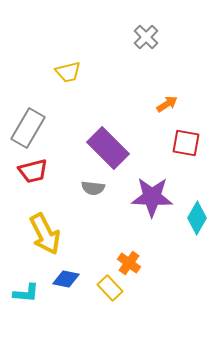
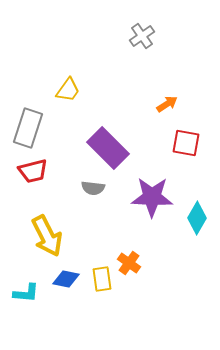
gray cross: moved 4 px left, 1 px up; rotated 10 degrees clockwise
yellow trapezoid: moved 18 px down; rotated 40 degrees counterclockwise
gray rectangle: rotated 12 degrees counterclockwise
yellow arrow: moved 2 px right, 2 px down
yellow rectangle: moved 8 px left, 9 px up; rotated 35 degrees clockwise
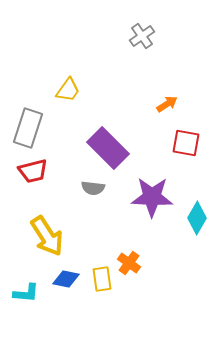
yellow arrow: rotated 6 degrees counterclockwise
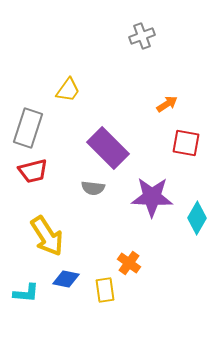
gray cross: rotated 15 degrees clockwise
yellow rectangle: moved 3 px right, 11 px down
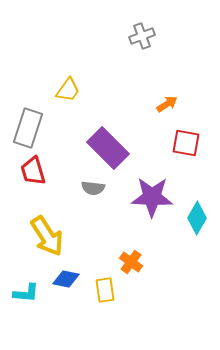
red trapezoid: rotated 88 degrees clockwise
orange cross: moved 2 px right, 1 px up
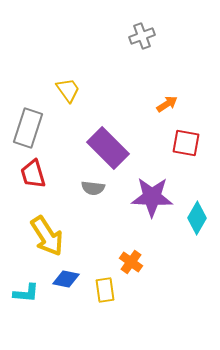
yellow trapezoid: rotated 72 degrees counterclockwise
red trapezoid: moved 3 px down
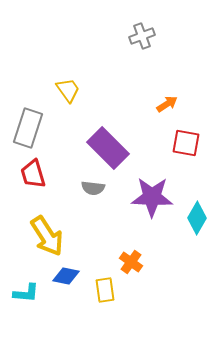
blue diamond: moved 3 px up
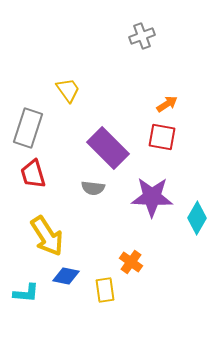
red square: moved 24 px left, 6 px up
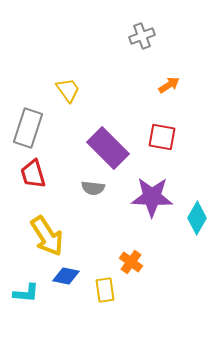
orange arrow: moved 2 px right, 19 px up
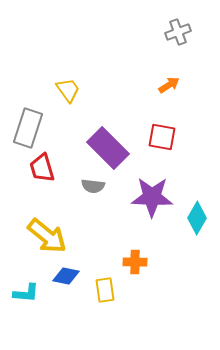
gray cross: moved 36 px right, 4 px up
red trapezoid: moved 9 px right, 6 px up
gray semicircle: moved 2 px up
yellow arrow: rotated 18 degrees counterclockwise
orange cross: moved 4 px right; rotated 35 degrees counterclockwise
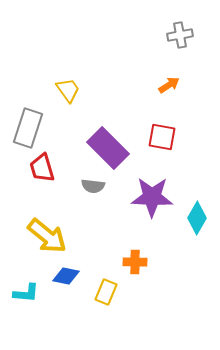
gray cross: moved 2 px right, 3 px down; rotated 10 degrees clockwise
yellow rectangle: moved 1 px right, 2 px down; rotated 30 degrees clockwise
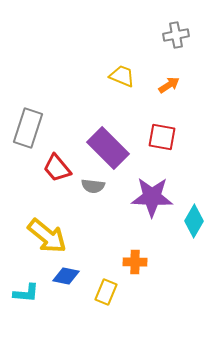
gray cross: moved 4 px left
yellow trapezoid: moved 54 px right, 14 px up; rotated 32 degrees counterclockwise
red trapezoid: moved 15 px right; rotated 24 degrees counterclockwise
cyan diamond: moved 3 px left, 3 px down
